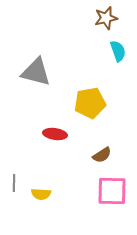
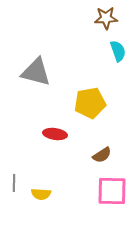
brown star: rotated 10 degrees clockwise
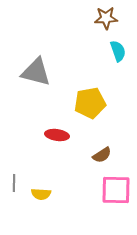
red ellipse: moved 2 px right, 1 px down
pink square: moved 4 px right, 1 px up
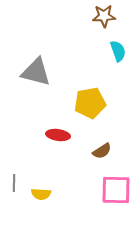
brown star: moved 2 px left, 2 px up
red ellipse: moved 1 px right
brown semicircle: moved 4 px up
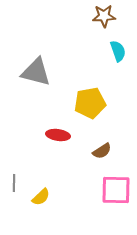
yellow semicircle: moved 3 px down; rotated 48 degrees counterclockwise
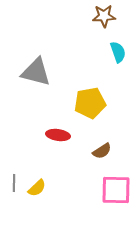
cyan semicircle: moved 1 px down
yellow semicircle: moved 4 px left, 9 px up
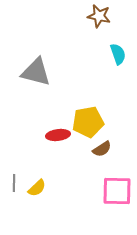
brown star: moved 5 px left; rotated 15 degrees clockwise
cyan semicircle: moved 2 px down
yellow pentagon: moved 2 px left, 19 px down
red ellipse: rotated 15 degrees counterclockwise
brown semicircle: moved 2 px up
pink square: moved 1 px right, 1 px down
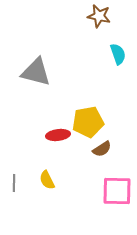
yellow semicircle: moved 10 px right, 8 px up; rotated 108 degrees clockwise
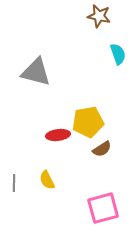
pink square: moved 14 px left, 17 px down; rotated 16 degrees counterclockwise
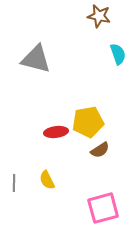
gray triangle: moved 13 px up
red ellipse: moved 2 px left, 3 px up
brown semicircle: moved 2 px left, 1 px down
